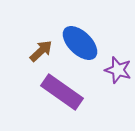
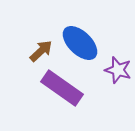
purple rectangle: moved 4 px up
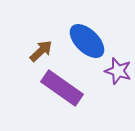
blue ellipse: moved 7 px right, 2 px up
purple star: moved 1 px down
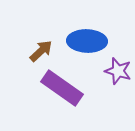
blue ellipse: rotated 42 degrees counterclockwise
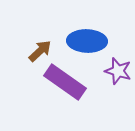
brown arrow: moved 1 px left
purple rectangle: moved 3 px right, 6 px up
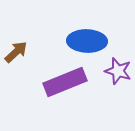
brown arrow: moved 24 px left, 1 px down
purple rectangle: rotated 57 degrees counterclockwise
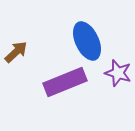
blue ellipse: rotated 63 degrees clockwise
purple star: moved 2 px down
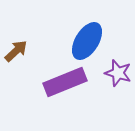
blue ellipse: rotated 57 degrees clockwise
brown arrow: moved 1 px up
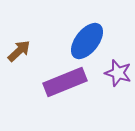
blue ellipse: rotated 6 degrees clockwise
brown arrow: moved 3 px right
